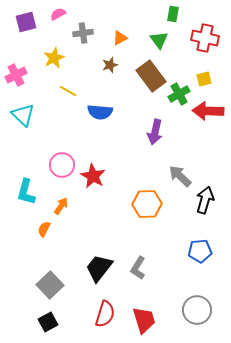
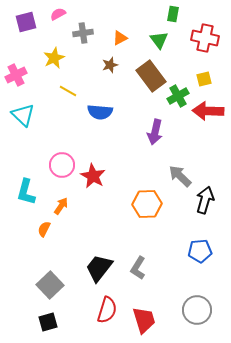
green cross: moved 1 px left, 2 px down
red semicircle: moved 2 px right, 4 px up
black square: rotated 12 degrees clockwise
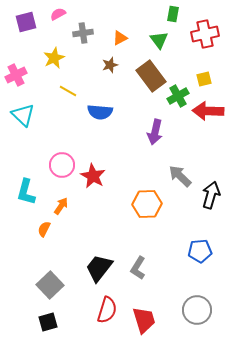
red cross: moved 4 px up; rotated 24 degrees counterclockwise
black arrow: moved 6 px right, 5 px up
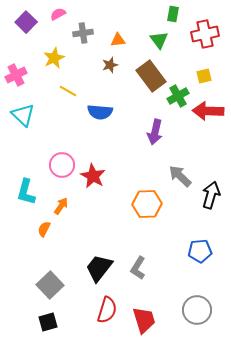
purple square: rotated 30 degrees counterclockwise
orange triangle: moved 2 px left, 2 px down; rotated 21 degrees clockwise
yellow square: moved 3 px up
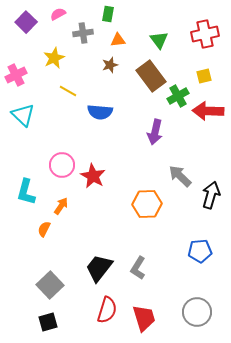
green rectangle: moved 65 px left
gray circle: moved 2 px down
red trapezoid: moved 2 px up
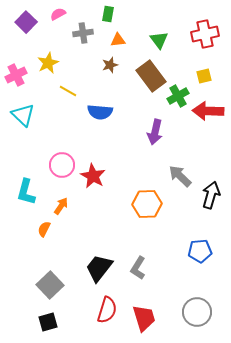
yellow star: moved 6 px left, 5 px down
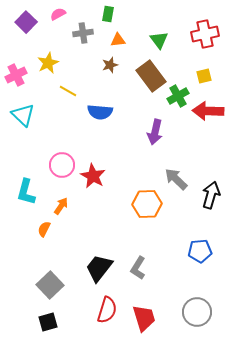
gray arrow: moved 4 px left, 3 px down
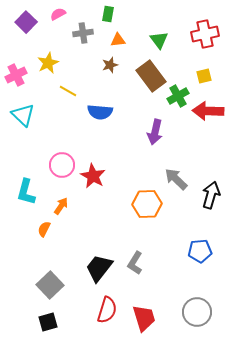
gray L-shape: moved 3 px left, 5 px up
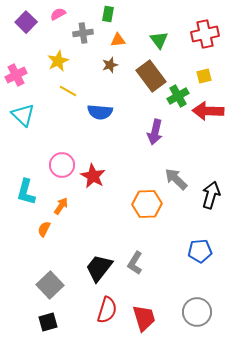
yellow star: moved 10 px right, 2 px up
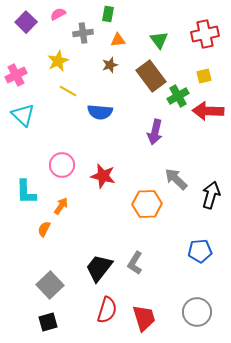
red star: moved 10 px right; rotated 15 degrees counterclockwise
cyan L-shape: rotated 16 degrees counterclockwise
